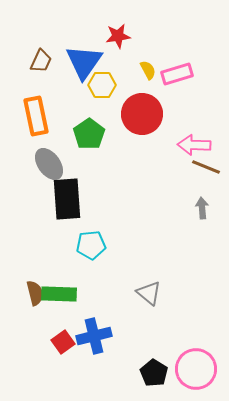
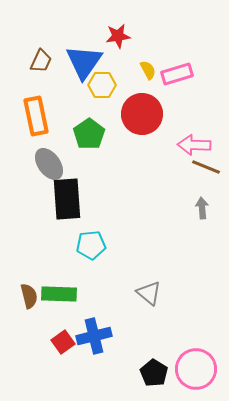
brown semicircle: moved 6 px left, 3 px down
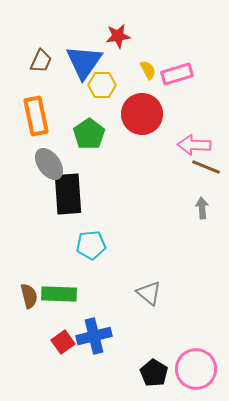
black rectangle: moved 1 px right, 5 px up
